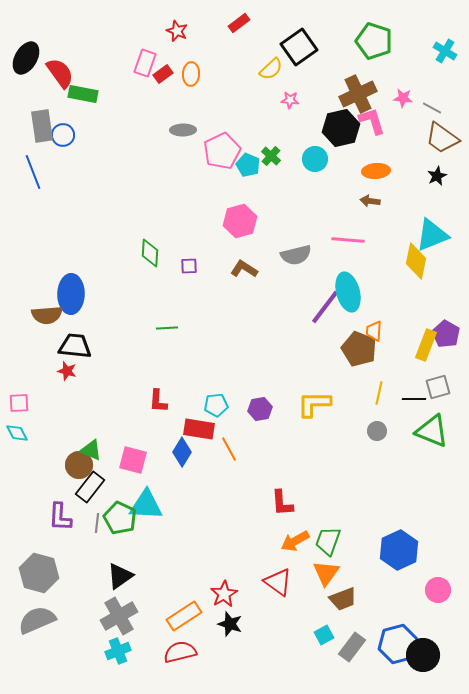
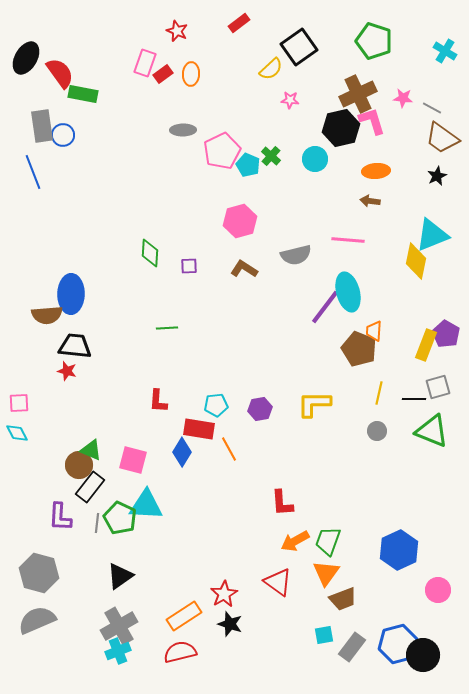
gray cross at (119, 616): moved 10 px down
cyan square at (324, 635): rotated 18 degrees clockwise
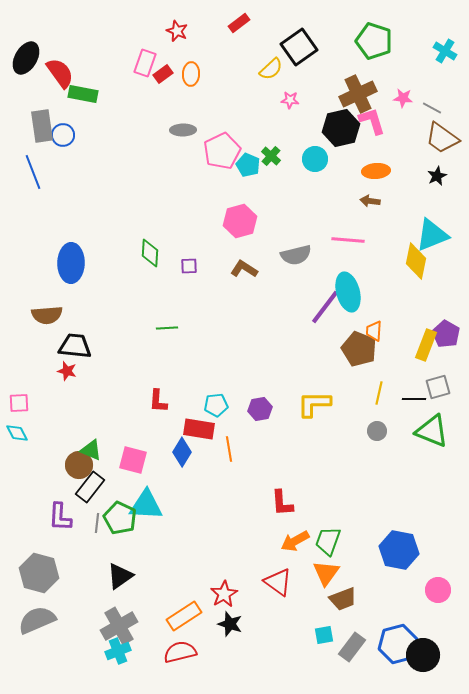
blue ellipse at (71, 294): moved 31 px up
orange line at (229, 449): rotated 20 degrees clockwise
blue hexagon at (399, 550): rotated 24 degrees counterclockwise
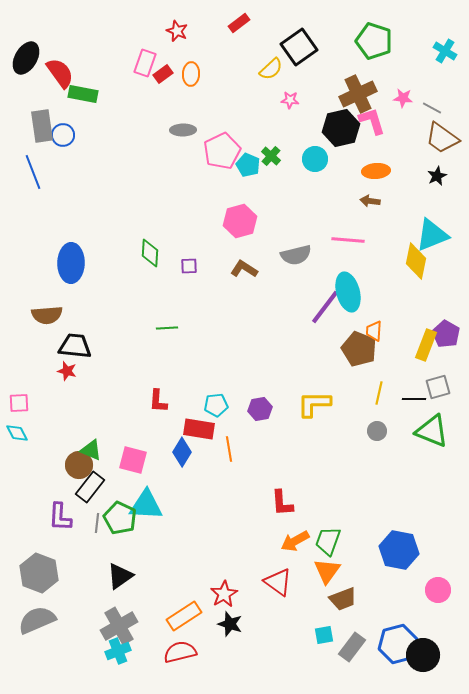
gray hexagon at (39, 573): rotated 6 degrees clockwise
orange triangle at (326, 573): moved 1 px right, 2 px up
